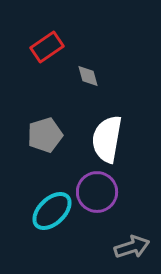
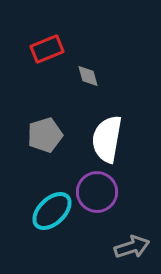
red rectangle: moved 2 px down; rotated 12 degrees clockwise
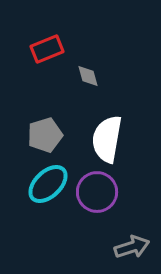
cyan ellipse: moved 4 px left, 27 px up
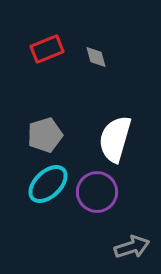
gray diamond: moved 8 px right, 19 px up
white semicircle: moved 8 px right; rotated 6 degrees clockwise
